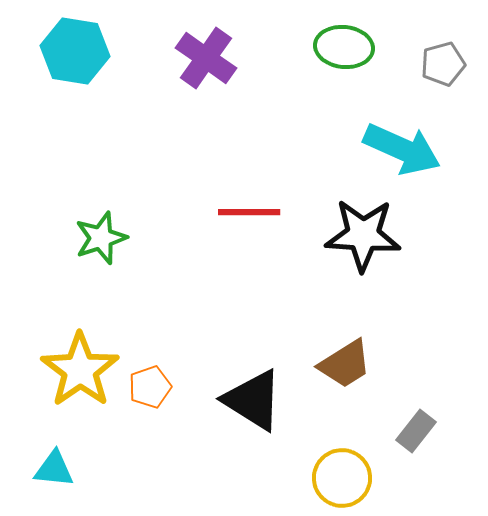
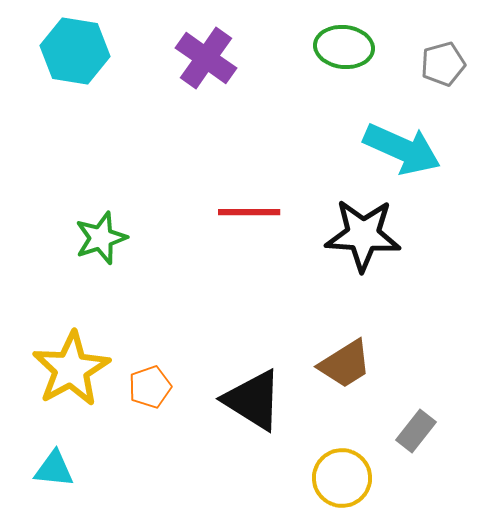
yellow star: moved 9 px left, 1 px up; rotated 6 degrees clockwise
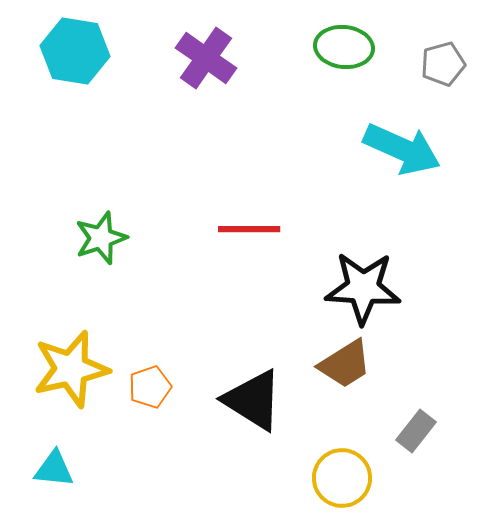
red line: moved 17 px down
black star: moved 53 px down
yellow star: rotated 16 degrees clockwise
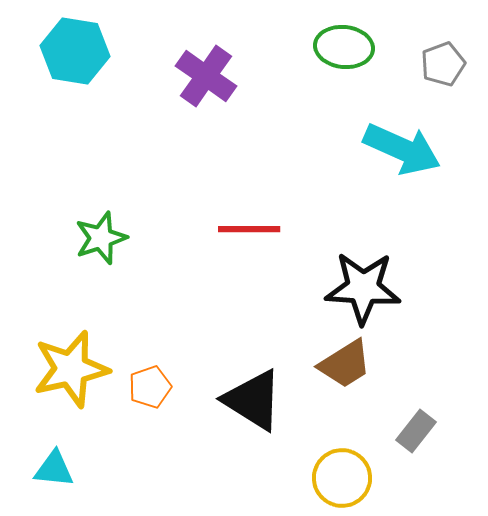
purple cross: moved 18 px down
gray pentagon: rotated 6 degrees counterclockwise
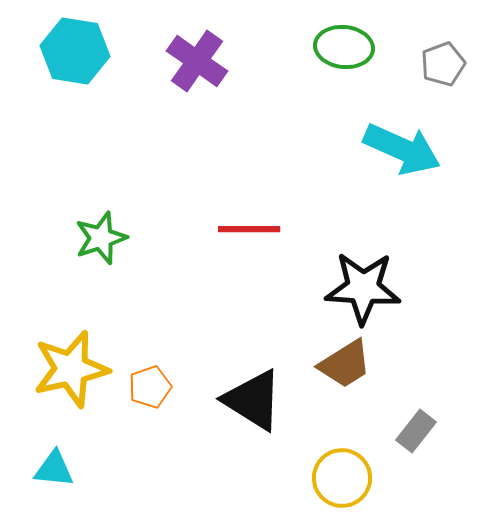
purple cross: moved 9 px left, 15 px up
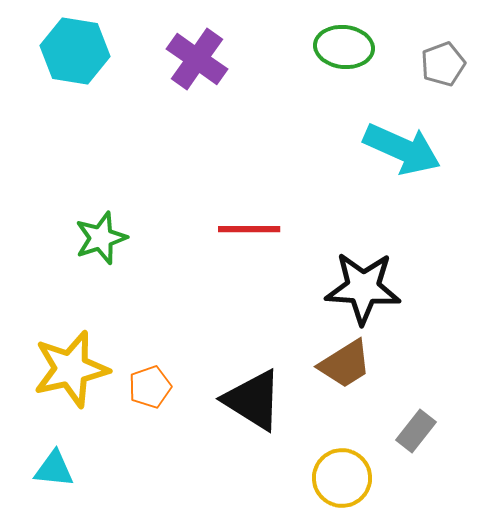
purple cross: moved 2 px up
